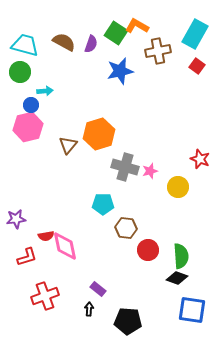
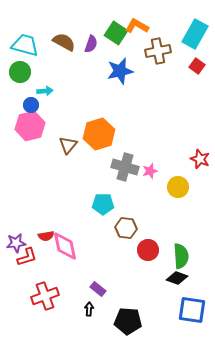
pink hexagon: moved 2 px right, 1 px up
purple star: moved 24 px down
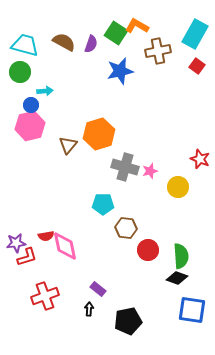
black pentagon: rotated 16 degrees counterclockwise
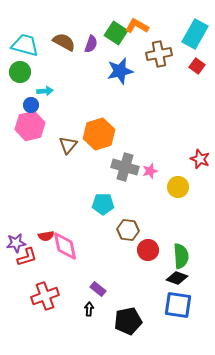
brown cross: moved 1 px right, 3 px down
brown hexagon: moved 2 px right, 2 px down
blue square: moved 14 px left, 5 px up
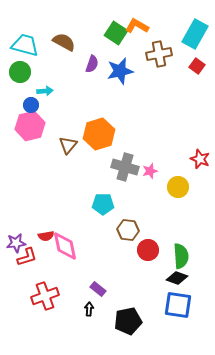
purple semicircle: moved 1 px right, 20 px down
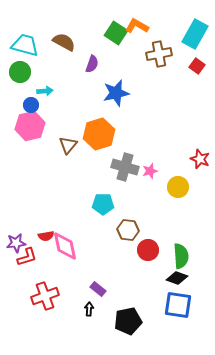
blue star: moved 4 px left, 22 px down
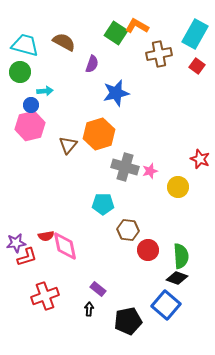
blue square: moved 12 px left; rotated 32 degrees clockwise
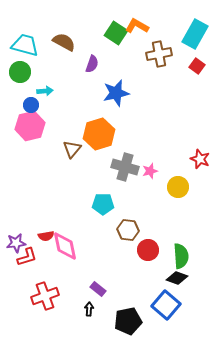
brown triangle: moved 4 px right, 4 px down
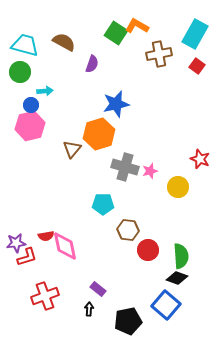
blue star: moved 11 px down
